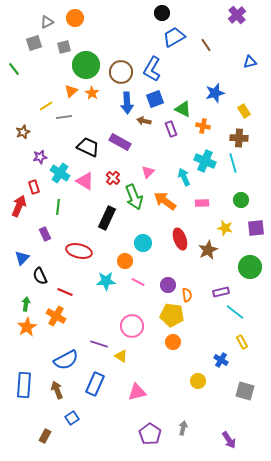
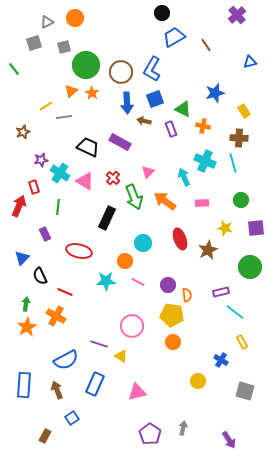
purple star at (40, 157): moved 1 px right, 3 px down
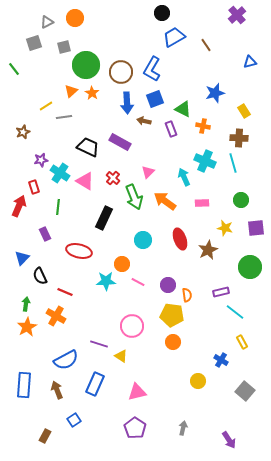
black rectangle at (107, 218): moved 3 px left
cyan circle at (143, 243): moved 3 px up
orange circle at (125, 261): moved 3 px left, 3 px down
gray square at (245, 391): rotated 24 degrees clockwise
blue square at (72, 418): moved 2 px right, 2 px down
purple pentagon at (150, 434): moved 15 px left, 6 px up
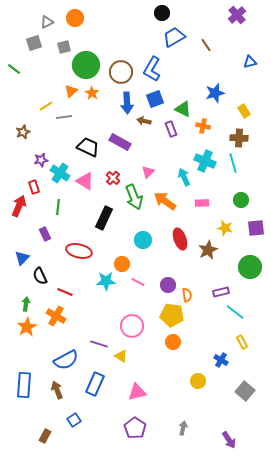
green line at (14, 69): rotated 16 degrees counterclockwise
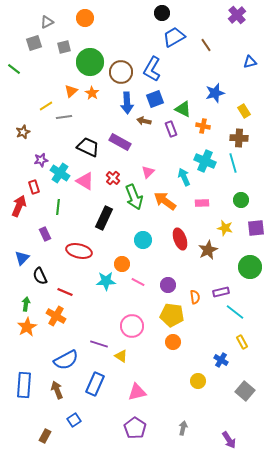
orange circle at (75, 18): moved 10 px right
green circle at (86, 65): moved 4 px right, 3 px up
orange semicircle at (187, 295): moved 8 px right, 2 px down
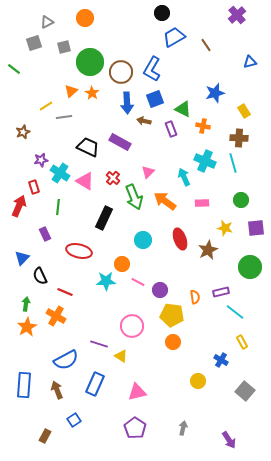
purple circle at (168, 285): moved 8 px left, 5 px down
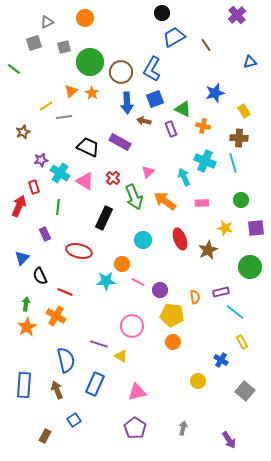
blue semicircle at (66, 360): rotated 75 degrees counterclockwise
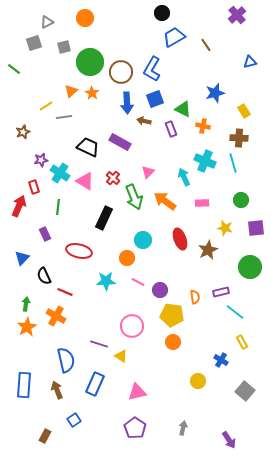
orange circle at (122, 264): moved 5 px right, 6 px up
black semicircle at (40, 276): moved 4 px right
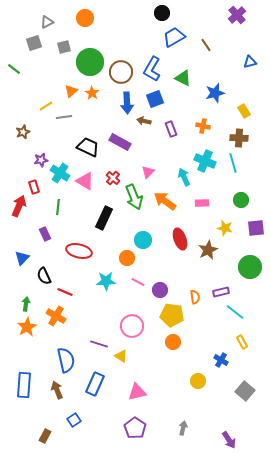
green triangle at (183, 109): moved 31 px up
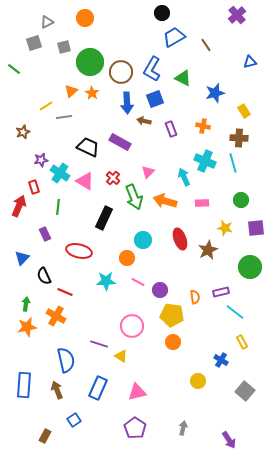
orange arrow at (165, 201): rotated 20 degrees counterclockwise
orange star at (27, 327): rotated 18 degrees clockwise
blue rectangle at (95, 384): moved 3 px right, 4 px down
